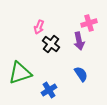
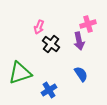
pink cross: moved 1 px left, 1 px down
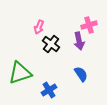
pink cross: moved 1 px right, 1 px down
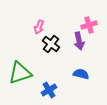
blue semicircle: rotated 42 degrees counterclockwise
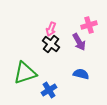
pink arrow: moved 12 px right, 2 px down
purple arrow: moved 1 px down; rotated 18 degrees counterclockwise
green triangle: moved 5 px right
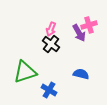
purple arrow: moved 9 px up
green triangle: moved 1 px up
blue cross: rotated 28 degrees counterclockwise
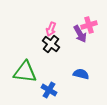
purple arrow: moved 1 px right, 1 px down
green triangle: rotated 25 degrees clockwise
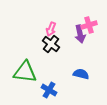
purple arrow: rotated 18 degrees clockwise
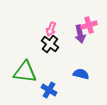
black cross: moved 1 px left
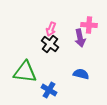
pink cross: rotated 21 degrees clockwise
purple arrow: moved 4 px down
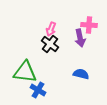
blue cross: moved 11 px left
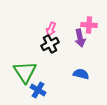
black cross: rotated 24 degrees clockwise
green triangle: rotated 50 degrees clockwise
